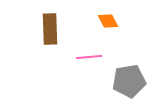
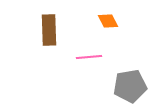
brown rectangle: moved 1 px left, 1 px down
gray pentagon: moved 1 px right, 5 px down
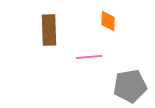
orange diamond: rotated 30 degrees clockwise
